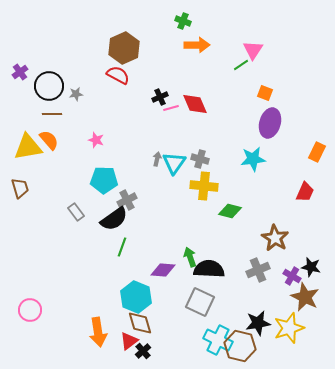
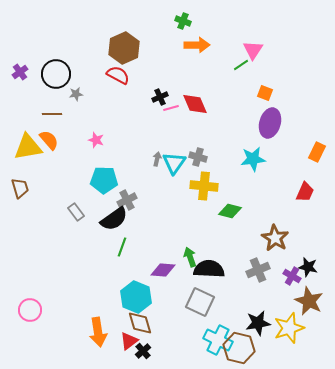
black circle at (49, 86): moved 7 px right, 12 px up
gray cross at (200, 159): moved 2 px left, 2 px up
black star at (311, 267): moved 3 px left
brown star at (305, 297): moved 4 px right, 4 px down
brown hexagon at (240, 346): moved 1 px left, 2 px down
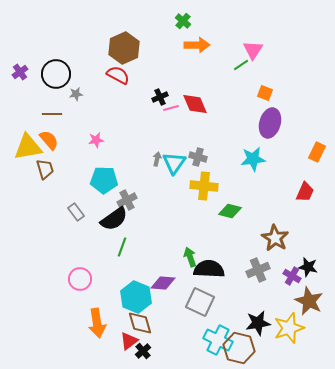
green cross at (183, 21): rotated 21 degrees clockwise
pink star at (96, 140): rotated 28 degrees counterclockwise
brown trapezoid at (20, 188): moved 25 px right, 19 px up
purple diamond at (163, 270): moved 13 px down
pink circle at (30, 310): moved 50 px right, 31 px up
orange arrow at (98, 332): moved 1 px left, 9 px up
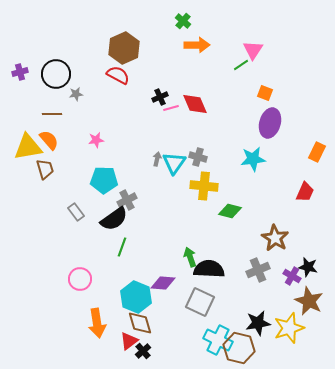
purple cross at (20, 72): rotated 21 degrees clockwise
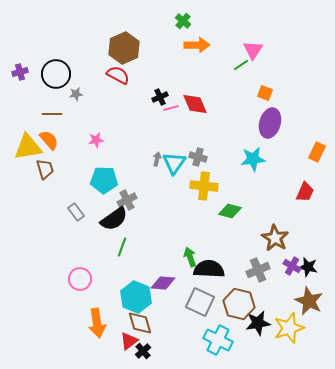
purple cross at (292, 276): moved 10 px up
brown hexagon at (239, 348): moved 44 px up
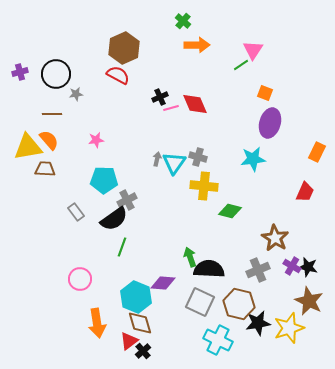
brown trapezoid at (45, 169): rotated 70 degrees counterclockwise
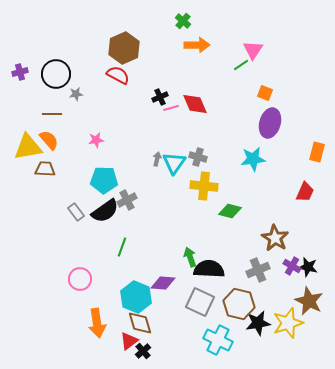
orange rectangle at (317, 152): rotated 12 degrees counterclockwise
black semicircle at (114, 219): moved 9 px left, 8 px up
yellow star at (289, 328): moved 1 px left, 5 px up
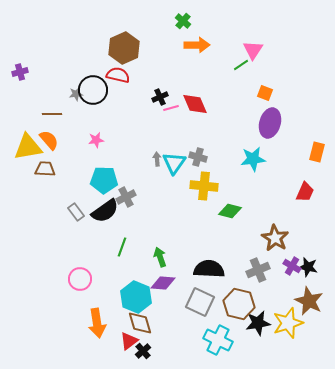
black circle at (56, 74): moved 37 px right, 16 px down
red semicircle at (118, 75): rotated 15 degrees counterclockwise
gray arrow at (157, 159): rotated 16 degrees counterclockwise
gray cross at (127, 200): moved 1 px left, 3 px up
green arrow at (190, 257): moved 30 px left
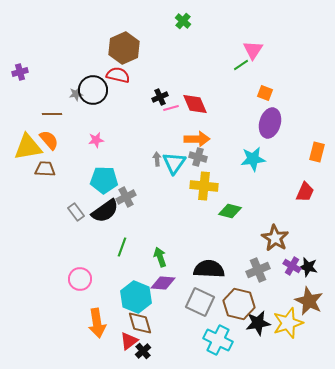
orange arrow at (197, 45): moved 94 px down
